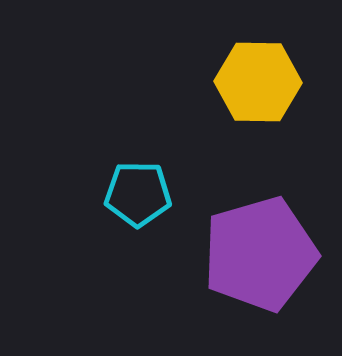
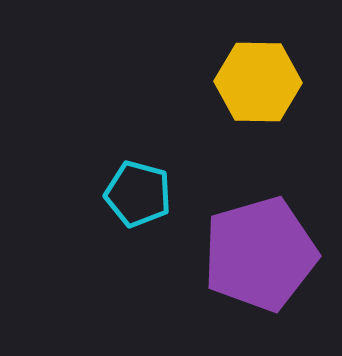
cyan pentagon: rotated 14 degrees clockwise
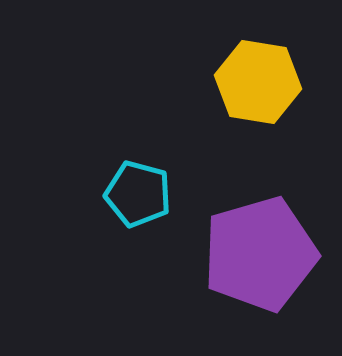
yellow hexagon: rotated 8 degrees clockwise
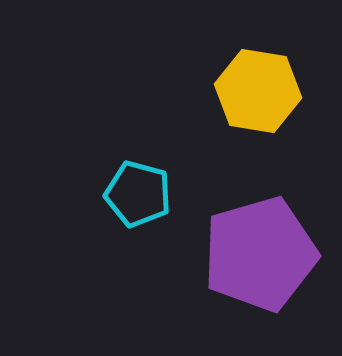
yellow hexagon: moved 9 px down
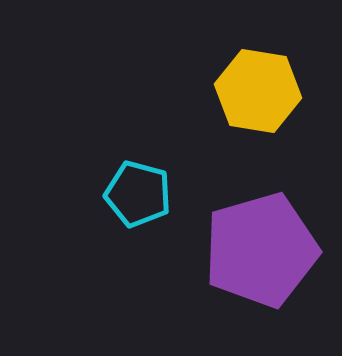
purple pentagon: moved 1 px right, 4 px up
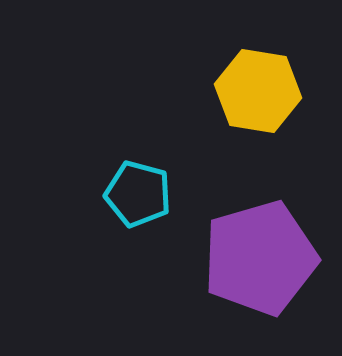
purple pentagon: moved 1 px left, 8 px down
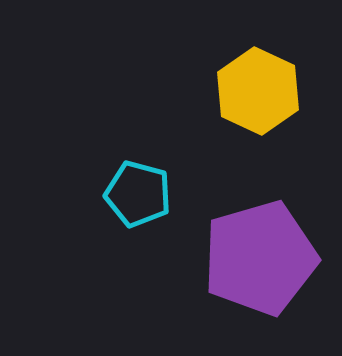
yellow hexagon: rotated 16 degrees clockwise
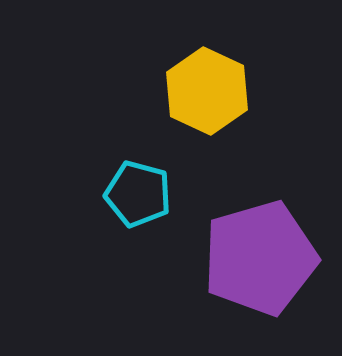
yellow hexagon: moved 51 px left
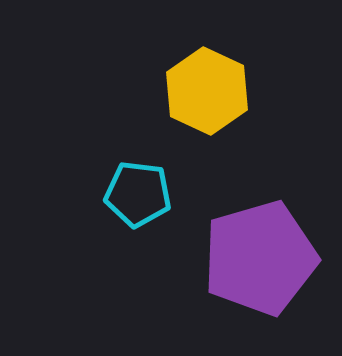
cyan pentagon: rotated 8 degrees counterclockwise
